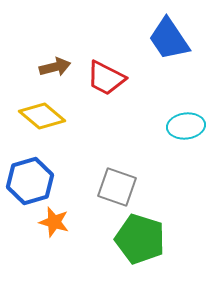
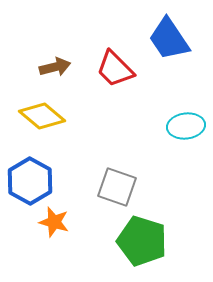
red trapezoid: moved 9 px right, 9 px up; rotated 18 degrees clockwise
blue hexagon: rotated 15 degrees counterclockwise
green pentagon: moved 2 px right, 2 px down
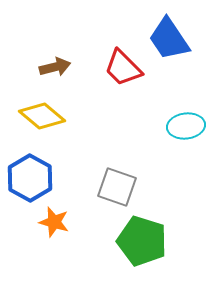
red trapezoid: moved 8 px right, 1 px up
blue hexagon: moved 3 px up
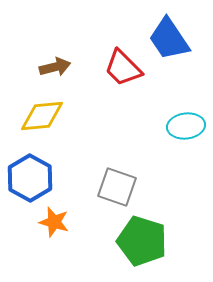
yellow diamond: rotated 45 degrees counterclockwise
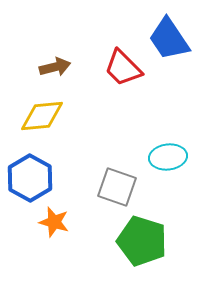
cyan ellipse: moved 18 px left, 31 px down
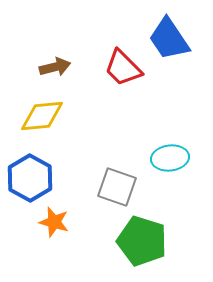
cyan ellipse: moved 2 px right, 1 px down
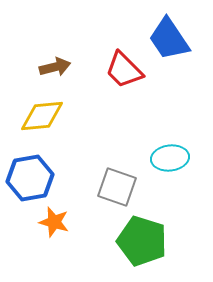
red trapezoid: moved 1 px right, 2 px down
blue hexagon: rotated 21 degrees clockwise
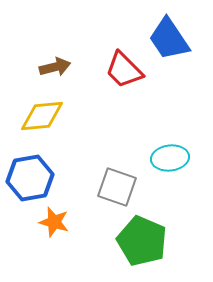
green pentagon: rotated 6 degrees clockwise
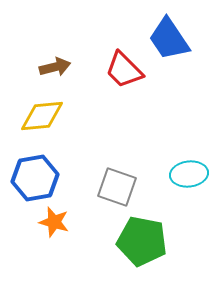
cyan ellipse: moved 19 px right, 16 px down
blue hexagon: moved 5 px right
green pentagon: rotated 12 degrees counterclockwise
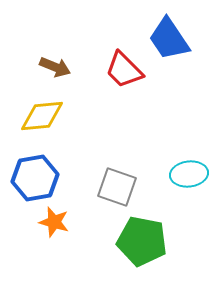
brown arrow: rotated 36 degrees clockwise
